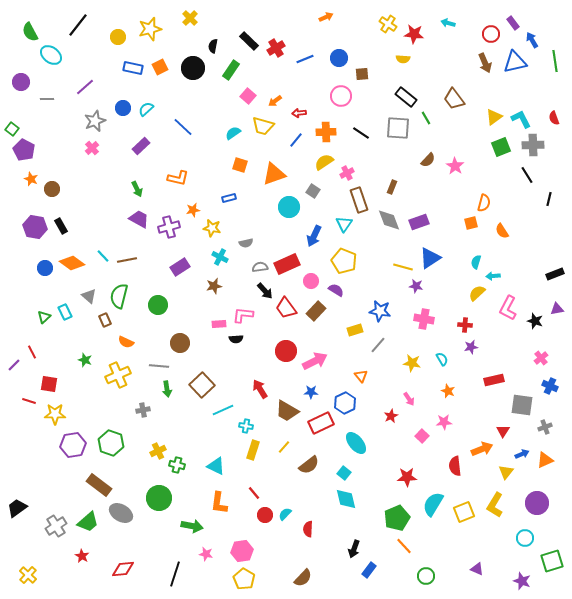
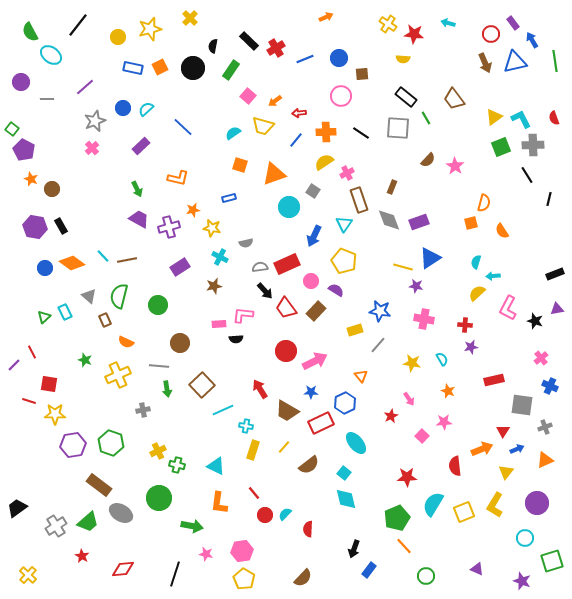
blue arrow at (522, 454): moved 5 px left, 5 px up
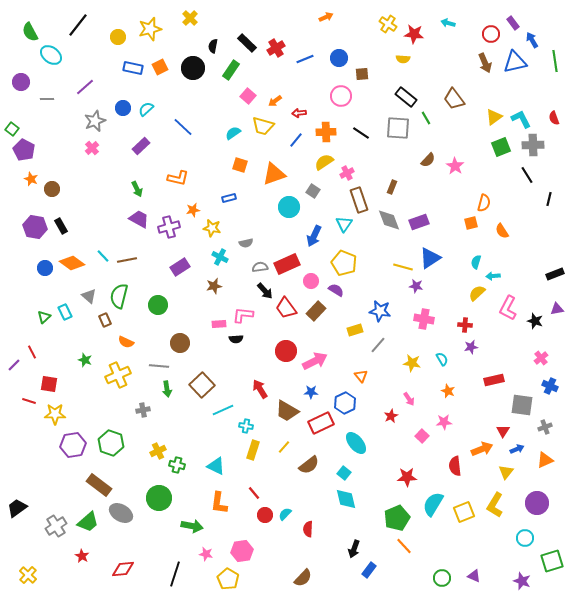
black rectangle at (249, 41): moved 2 px left, 2 px down
yellow pentagon at (344, 261): moved 2 px down
purple triangle at (477, 569): moved 3 px left, 7 px down
green circle at (426, 576): moved 16 px right, 2 px down
yellow pentagon at (244, 579): moved 16 px left
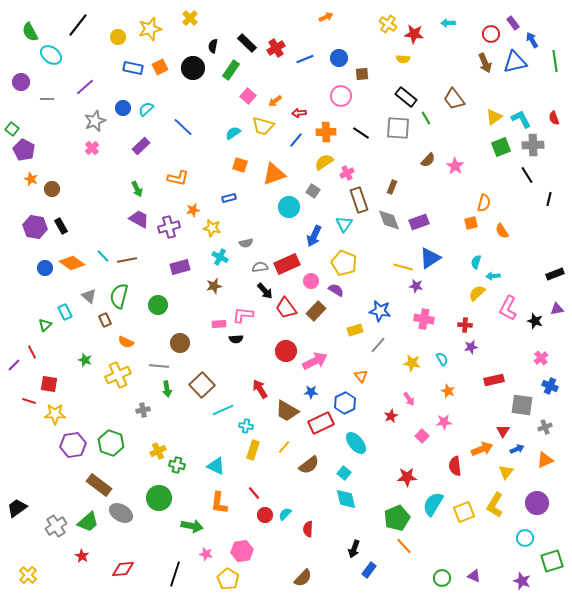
cyan arrow at (448, 23): rotated 16 degrees counterclockwise
purple rectangle at (180, 267): rotated 18 degrees clockwise
green triangle at (44, 317): moved 1 px right, 8 px down
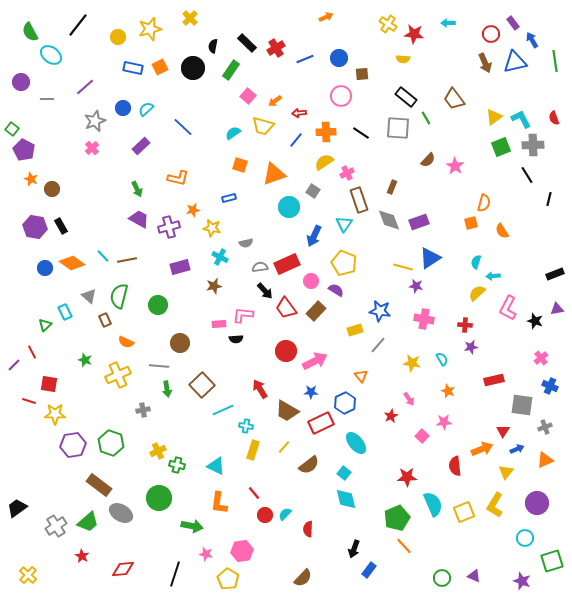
cyan semicircle at (433, 504): rotated 125 degrees clockwise
